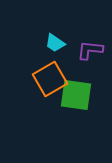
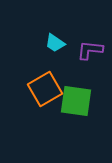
orange square: moved 5 px left, 10 px down
green square: moved 6 px down
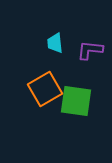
cyan trapezoid: rotated 50 degrees clockwise
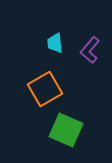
purple L-shape: rotated 56 degrees counterclockwise
green square: moved 10 px left, 29 px down; rotated 16 degrees clockwise
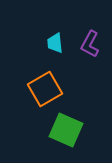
purple L-shape: moved 6 px up; rotated 12 degrees counterclockwise
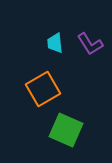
purple L-shape: rotated 60 degrees counterclockwise
orange square: moved 2 px left
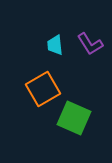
cyan trapezoid: moved 2 px down
green square: moved 8 px right, 12 px up
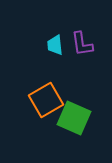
purple L-shape: moved 8 px left; rotated 24 degrees clockwise
orange square: moved 3 px right, 11 px down
